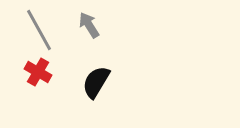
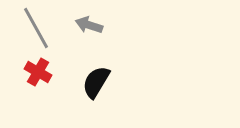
gray arrow: rotated 40 degrees counterclockwise
gray line: moved 3 px left, 2 px up
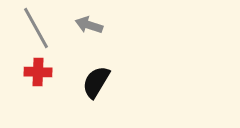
red cross: rotated 28 degrees counterclockwise
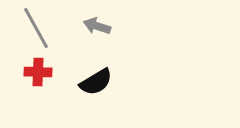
gray arrow: moved 8 px right, 1 px down
black semicircle: rotated 152 degrees counterclockwise
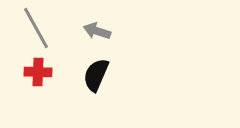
gray arrow: moved 5 px down
black semicircle: moved 7 px up; rotated 144 degrees clockwise
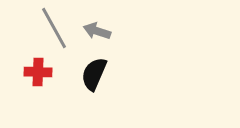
gray line: moved 18 px right
black semicircle: moved 2 px left, 1 px up
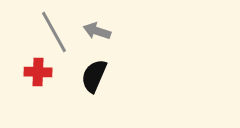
gray line: moved 4 px down
black semicircle: moved 2 px down
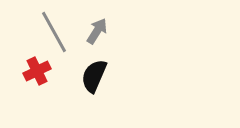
gray arrow: rotated 104 degrees clockwise
red cross: moved 1 px left, 1 px up; rotated 28 degrees counterclockwise
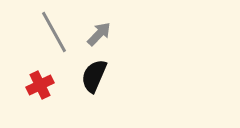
gray arrow: moved 2 px right, 3 px down; rotated 12 degrees clockwise
red cross: moved 3 px right, 14 px down
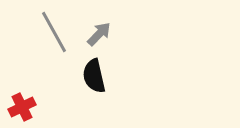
black semicircle: rotated 36 degrees counterclockwise
red cross: moved 18 px left, 22 px down
